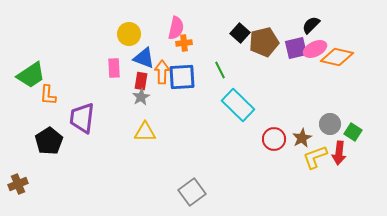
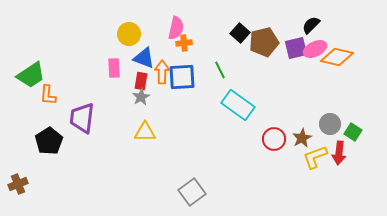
cyan rectangle: rotated 8 degrees counterclockwise
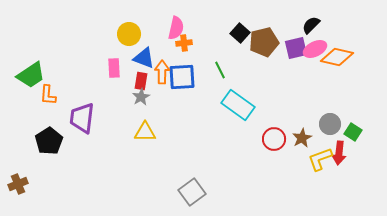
yellow L-shape: moved 5 px right, 2 px down
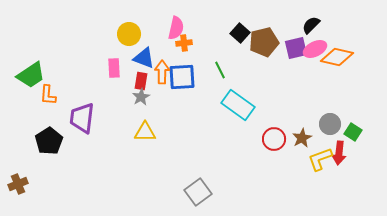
gray square: moved 6 px right
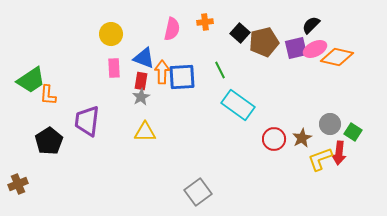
pink semicircle: moved 4 px left, 1 px down
yellow circle: moved 18 px left
orange cross: moved 21 px right, 21 px up
green trapezoid: moved 5 px down
purple trapezoid: moved 5 px right, 3 px down
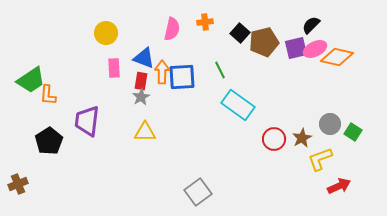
yellow circle: moved 5 px left, 1 px up
red arrow: moved 33 px down; rotated 120 degrees counterclockwise
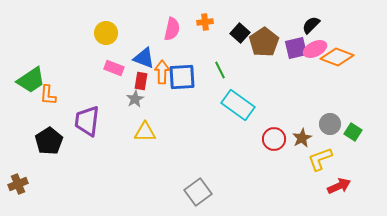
brown pentagon: rotated 20 degrees counterclockwise
orange diamond: rotated 8 degrees clockwise
pink rectangle: rotated 66 degrees counterclockwise
gray star: moved 6 px left, 2 px down
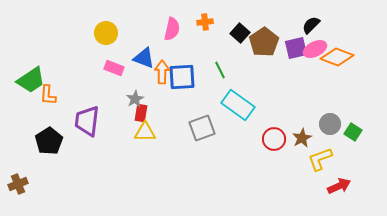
red rectangle: moved 32 px down
gray square: moved 4 px right, 64 px up; rotated 16 degrees clockwise
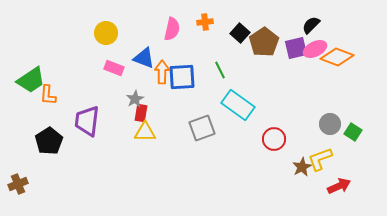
brown star: moved 29 px down
